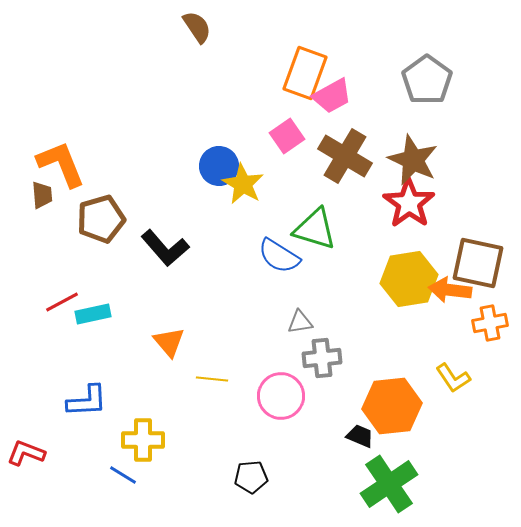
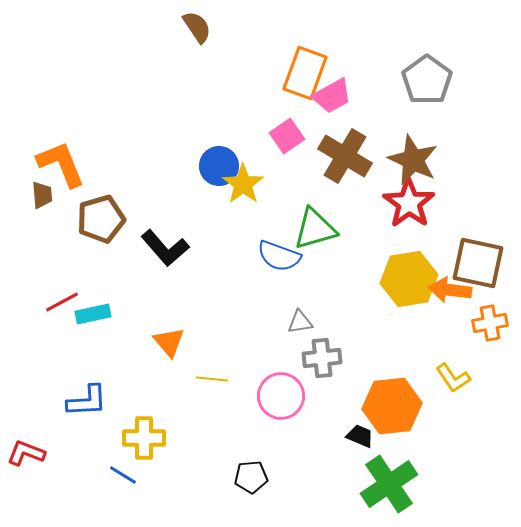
yellow star: rotated 6 degrees clockwise
green triangle: rotated 33 degrees counterclockwise
blue semicircle: rotated 12 degrees counterclockwise
yellow cross: moved 1 px right, 2 px up
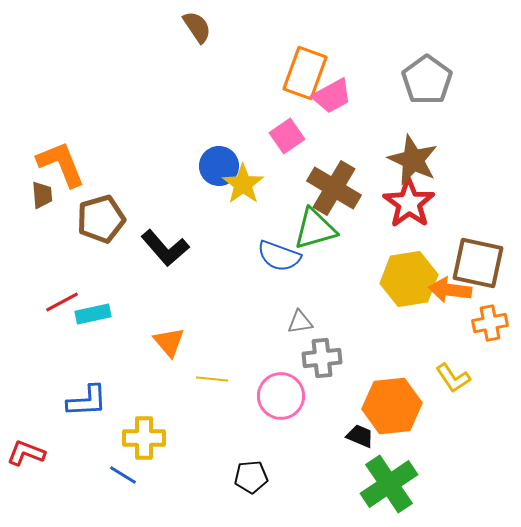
brown cross: moved 11 px left, 32 px down
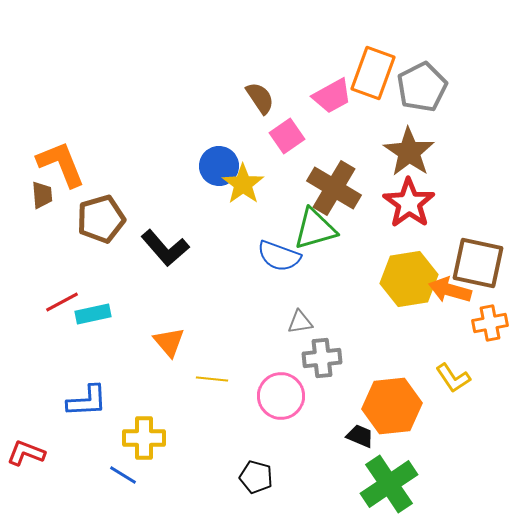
brown semicircle: moved 63 px right, 71 px down
orange rectangle: moved 68 px right
gray pentagon: moved 5 px left, 7 px down; rotated 9 degrees clockwise
brown star: moved 4 px left, 8 px up; rotated 9 degrees clockwise
orange arrow: rotated 9 degrees clockwise
black pentagon: moved 5 px right; rotated 20 degrees clockwise
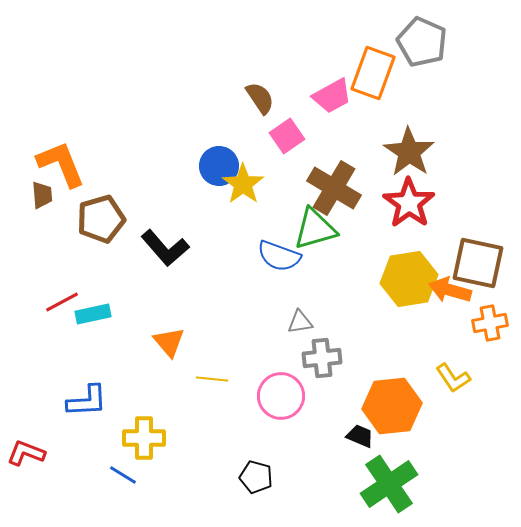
gray pentagon: moved 45 px up; rotated 21 degrees counterclockwise
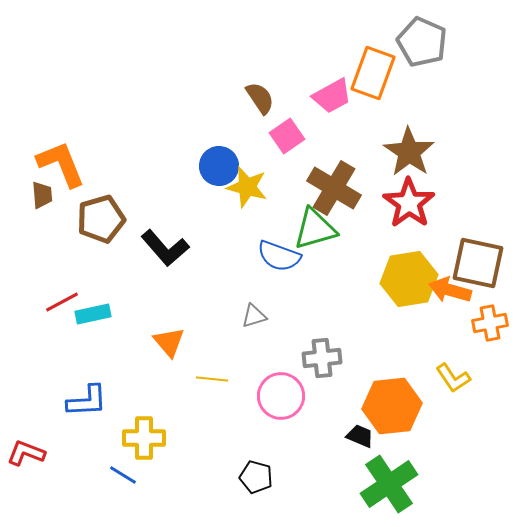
yellow star: moved 4 px right, 3 px down; rotated 21 degrees counterclockwise
gray triangle: moved 46 px left, 6 px up; rotated 8 degrees counterclockwise
